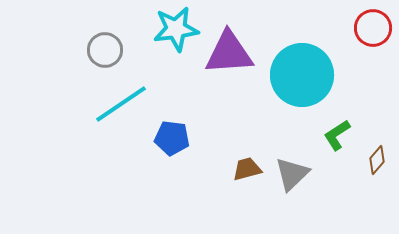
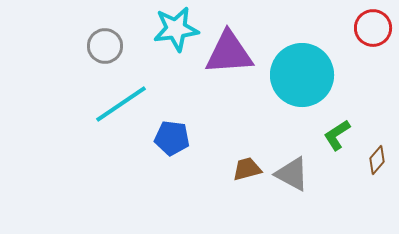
gray circle: moved 4 px up
gray triangle: rotated 48 degrees counterclockwise
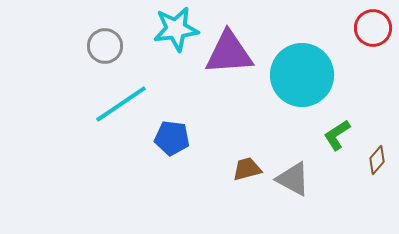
gray triangle: moved 1 px right, 5 px down
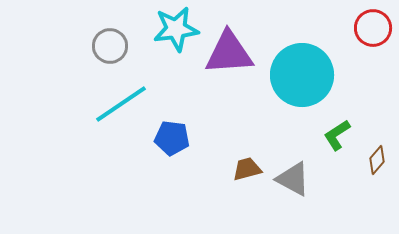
gray circle: moved 5 px right
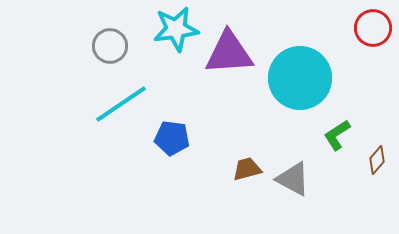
cyan circle: moved 2 px left, 3 px down
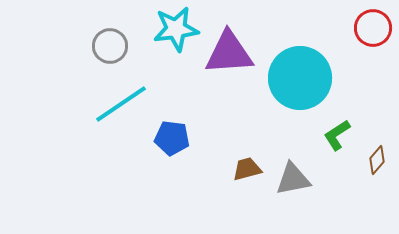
gray triangle: rotated 39 degrees counterclockwise
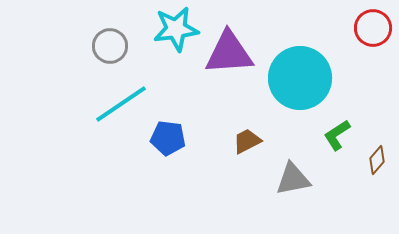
blue pentagon: moved 4 px left
brown trapezoid: moved 28 px up; rotated 12 degrees counterclockwise
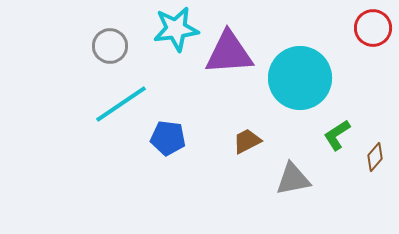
brown diamond: moved 2 px left, 3 px up
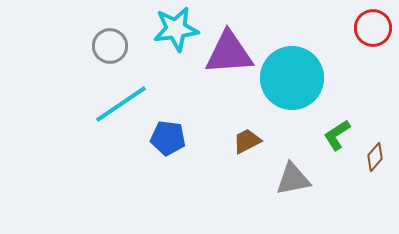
cyan circle: moved 8 px left
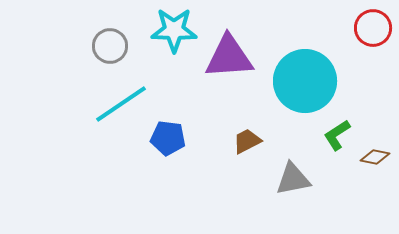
cyan star: moved 2 px left, 1 px down; rotated 9 degrees clockwise
purple triangle: moved 4 px down
cyan circle: moved 13 px right, 3 px down
brown diamond: rotated 60 degrees clockwise
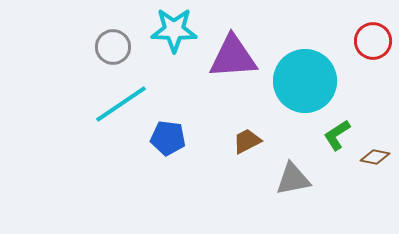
red circle: moved 13 px down
gray circle: moved 3 px right, 1 px down
purple triangle: moved 4 px right
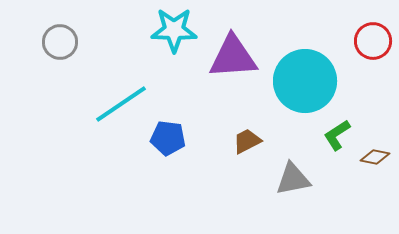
gray circle: moved 53 px left, 5 px up
